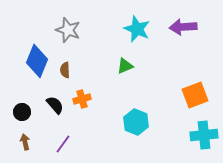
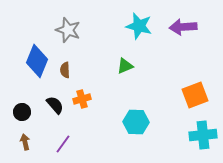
cyan star: moved 2 px right, 3 px up; rotated 8 degrees counterclockwise
cyan hexagon: rotated 20 degrees counterclockwise
cyan cross: moved 1 px left
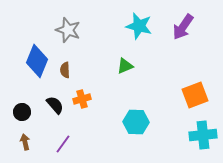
purple arrow: rotated 52 degrees counterclockwise
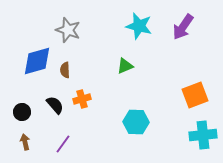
blue diamond: rotated 52 degrees clockwise
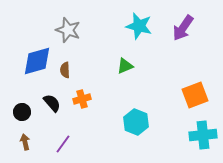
purple arrow: moved 1 px down
black semicircle: moved 3 px left, 2 px up
cyan hexagon: rotated 20 degrees clockwise
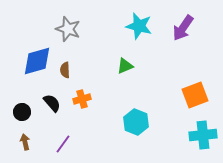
gray star: moved 1 px up
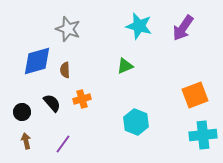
brown arrow: moved 1 px right, 1 px up
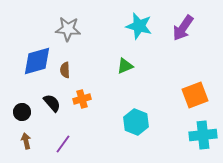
gray star: rotated 15 degrees counterclockwise
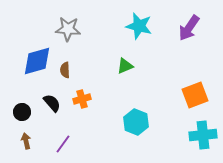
purple arrow: moved 6 px right
